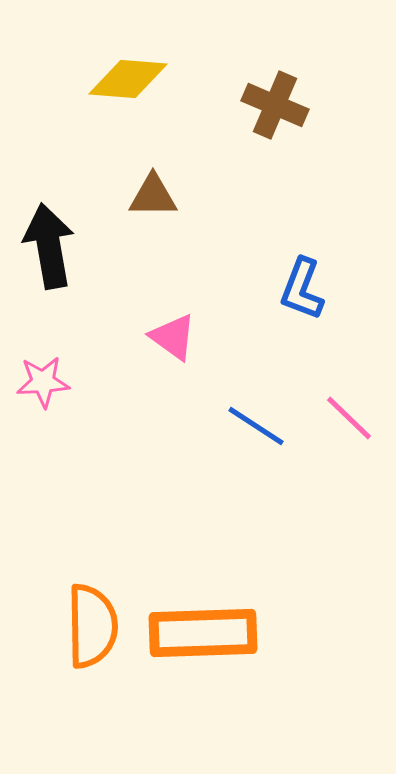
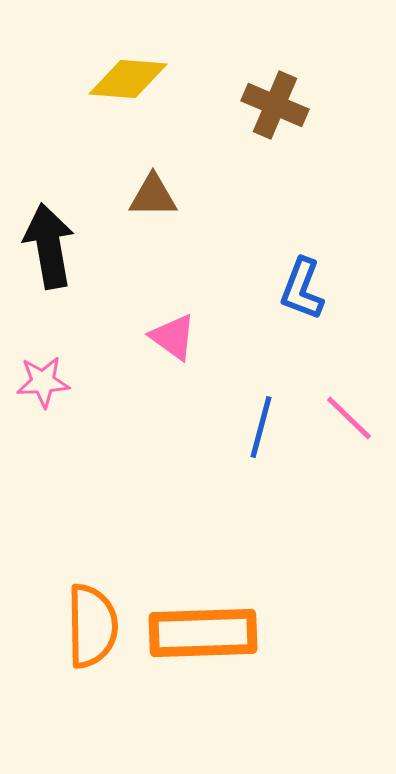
blue line: moved 5 px right, 1 px down; rotated 72 degrees clockwise
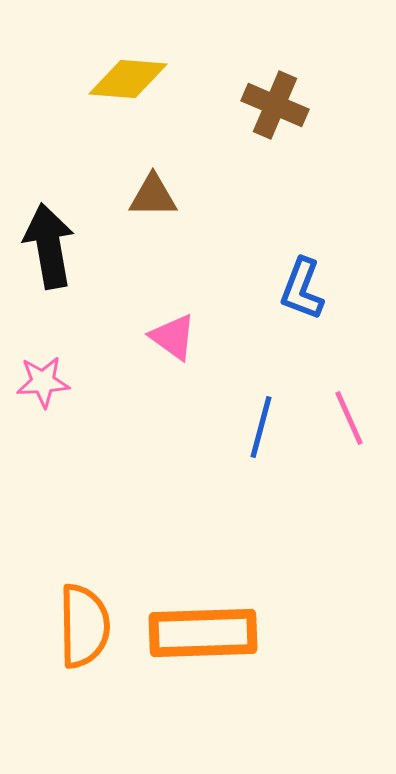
pink line: rotated 22 degrees clockwise
orange semicircle: moved 8 px left
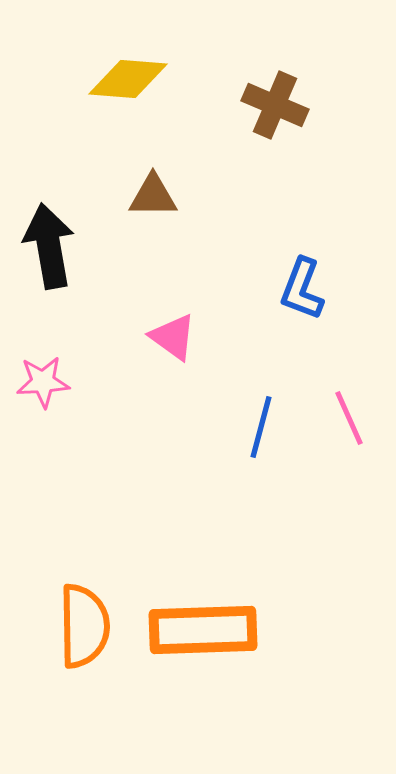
orange rectangle: moved 3 px up
